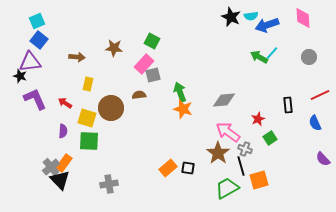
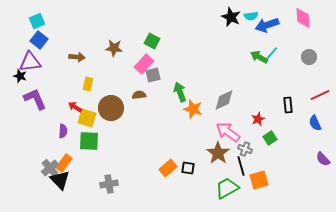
gray diamond at (224, 100): rotated 20 degrees counterclockwise
red arrow at (65, 103): moved 10 px right, 4 px down
orange star at (183, 109): moved 10 px right
gray cross at (51, 167): moved 1 px left, 1 px down
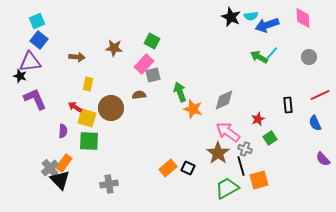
black square at (188, 168): rotated 16 degrees clockwise
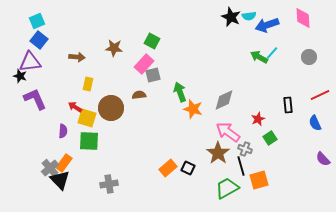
cyan semicircle at (251, 16): moved 2 px left
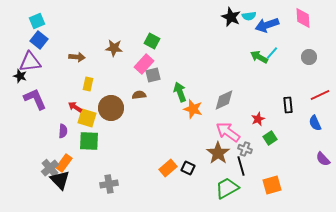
orange square at (259, 180): moved 13 px right, 5 px down
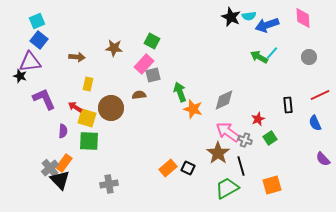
purple L-shape at (35, 99): moved 9 px right
gray cross at (245, 149): moved 9 px up
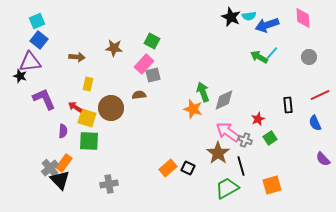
green arrow at (180, 92): moved 23 px right
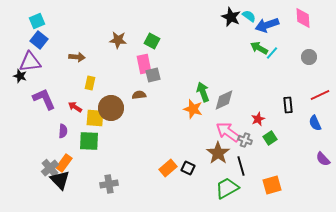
cyan semicircle at (249, 16): rotated 136 degrees counterclockwise
brown star at (114, 48): moved 4 px right, 8 px up
green arrow at (259, 57): moved 9 px up
pink rectangle at (144, 64): rotated 54 degrees counterclockwise
yellow rectangle at (88, 84): moved 2 px right, 1 px up
yellow square at (87, 118): moved 8 px right; rotated 12 degrees counterclockwise
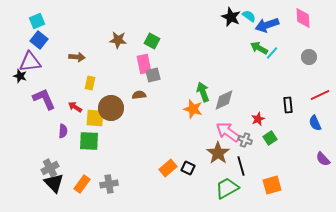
orange rectangle at (64, 163): moved 18 px right, 21 px down
gray cross at (50, 168): rotated 12 degrees clockwise
black triangle at (60, 180): moved 6 px left, 3 px down
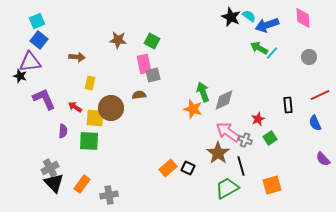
gray cross at (109, 184): moved 11 px down
